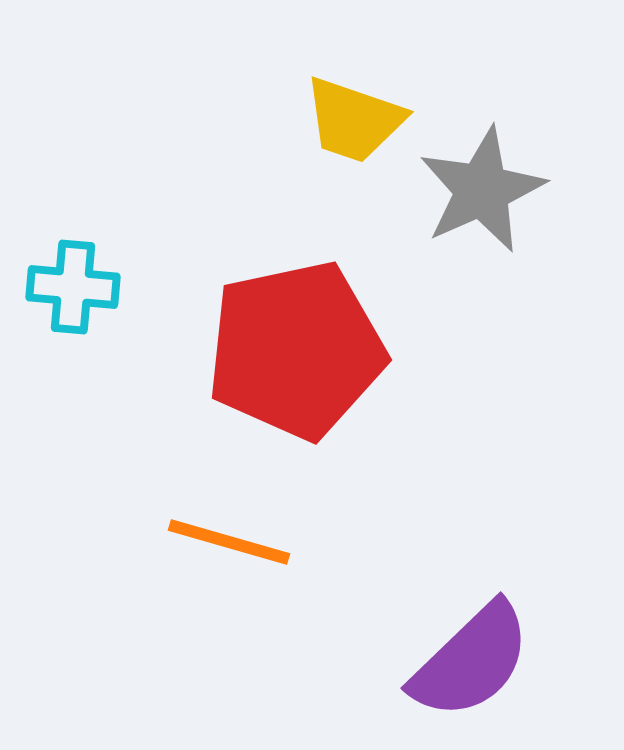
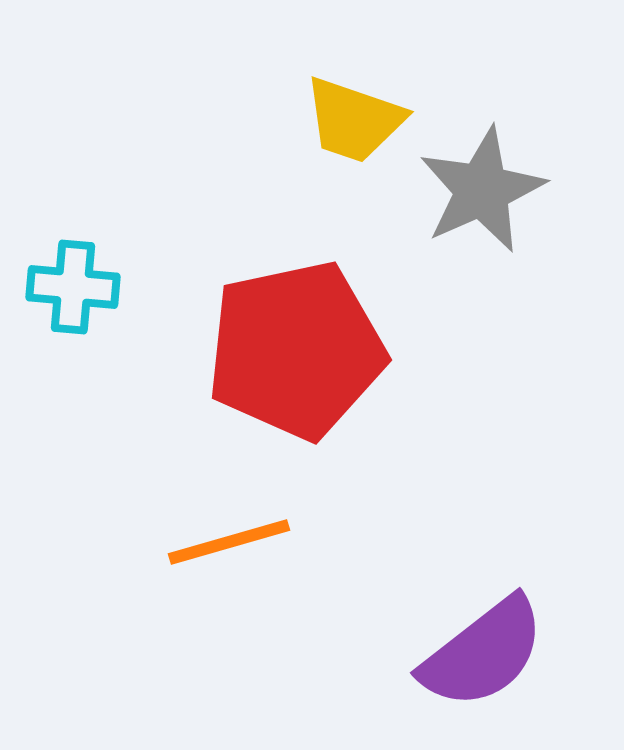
orange line: rotated 32 degrees counterclockwise
purple semicircle: moved 12 px right, 8 px up; rotated 6 degrees clockwise
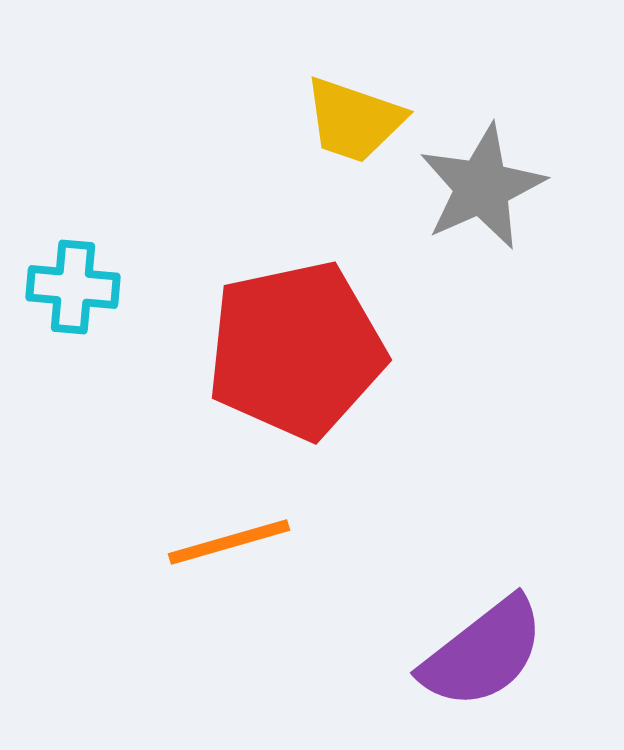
gray star: moved 3 px up
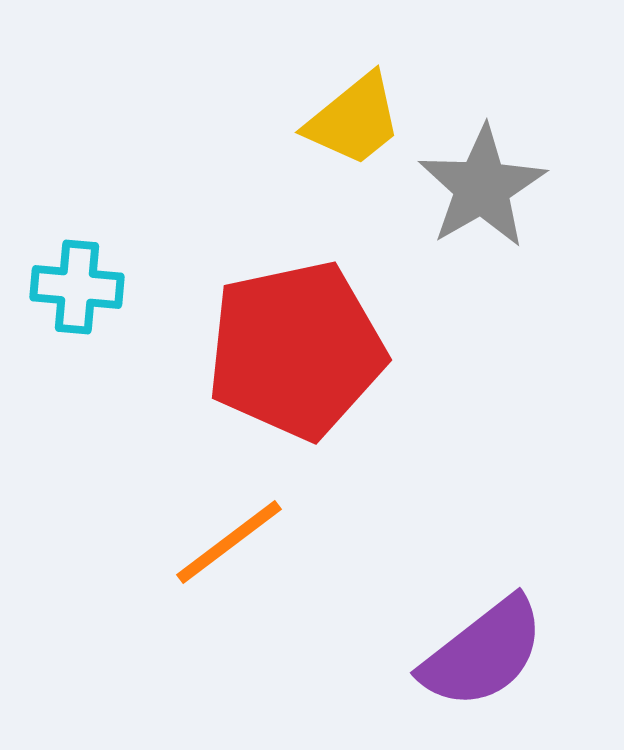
yellow trapezoid: rotated 58 degrees counterclockwise
gray star: rotated 6 degrees counterclockwise
cyan cross: moved 4 px right
orange line: rotated 21 degrees counterclockwise
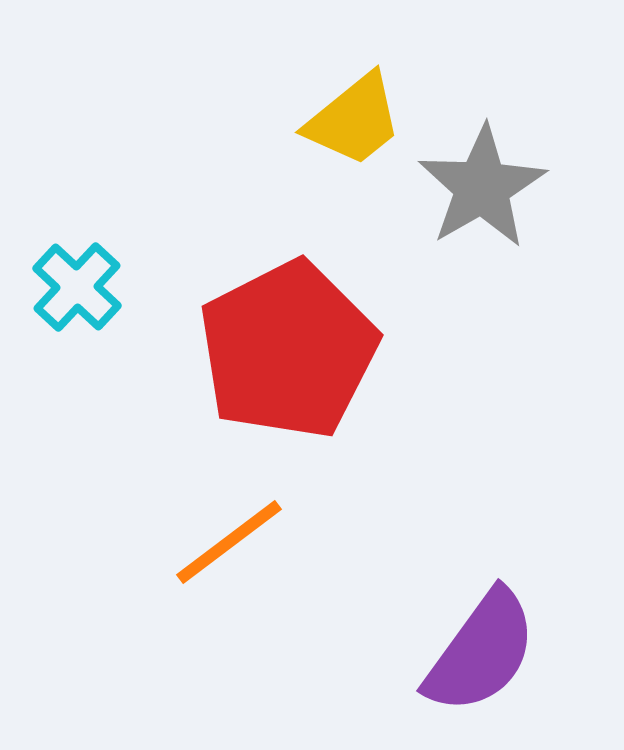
cyan cross: rotated 38 degrees clockwise
red pentagon: moved 8 px left; rotated 15 degrees counterclockwise
purple semicircle: moved 2 px left, 1 px up; rotated 16 degrees counterclockwise
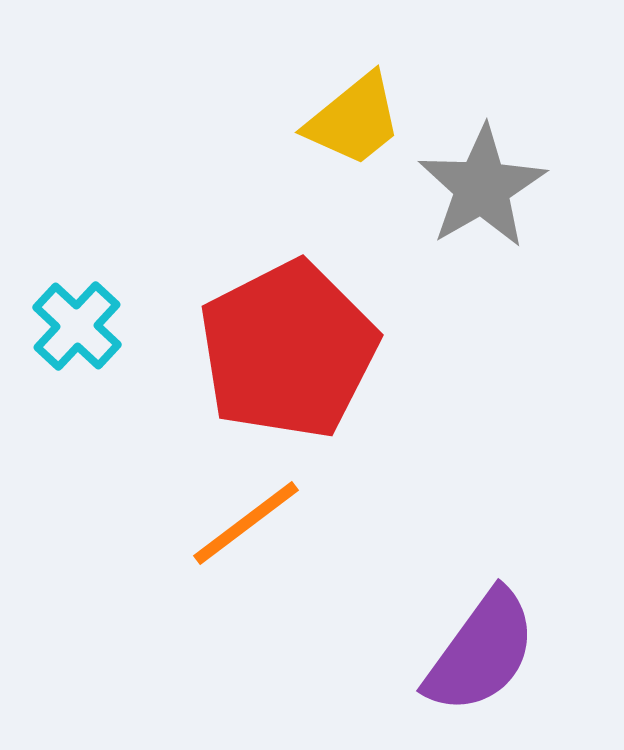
cyan cross: moved 39 px down
orange line: moved 17 px right, 19 px up
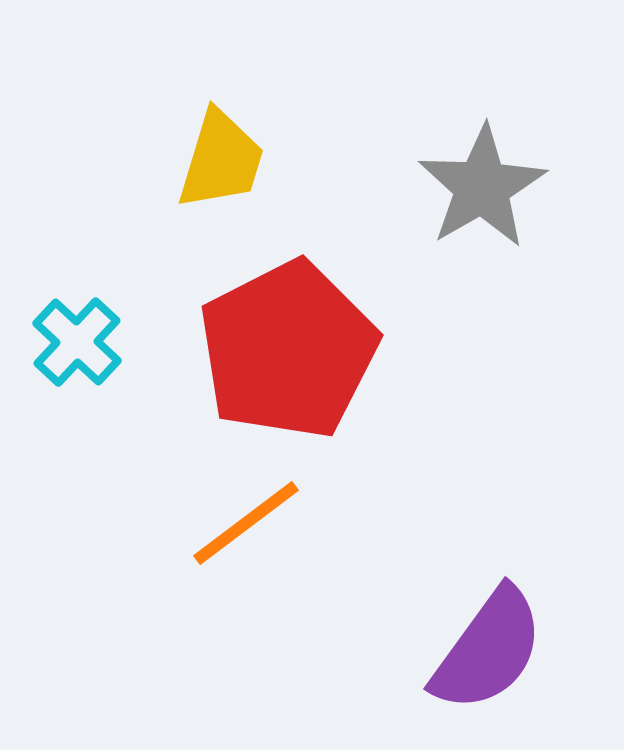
yellow trapezoid: moved 133 px left, 40 px down; rotated 34 degrees counterclockwise
cyan cross: moved 16 px down
purple semicircle: moved 7 px right, 2 px up
